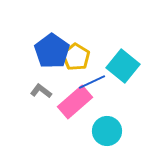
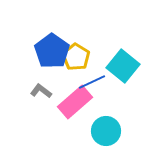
cyan circle: moved 1 px left
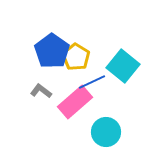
cyan circle: moved 1 px down
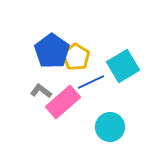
cyan square: rotated 20 degrees clockwise
blue line: moved 1 px left
pink rectangle: moved 12 px left
cyan circle: moved 4 px right, 5 px up
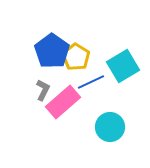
gray L-shape: moved 2 px right, 1 px up; rotated 80 degrees clockwise
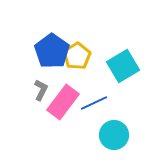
yellow pentagon: moved 1 px right, 1 px up; rotated 8 degrees clockwise
blue line: moved 3 px right, 21 px down
gray L-shape: moved 2 px left
pink rectangle: rotated 12 degrees counterclockwise
cyan circle: moved 4 px right, 8 px down
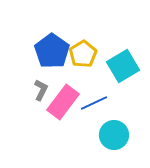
yellow pentagon: moved 6 px right, 2 px up
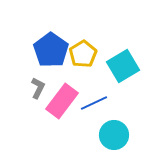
blue pentagon: moved 1 px left, 1 px up
gray L-shape: moved 3 px left, 2 px up
pink rectangle: moved 1 px left, 1 px up
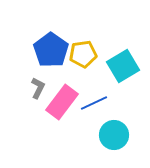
yellow pentagon: rotated 24 degrees clockwise
pink rectangle: moved 1 px down
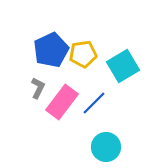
blue pentagon: rotated 12 degrees clockwise
blue line: rotated 20 degrees counterclockwise
cyan circle: moved 8 px left, 12 px down
